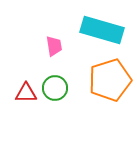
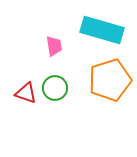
red triangle: rotated 20 degrees clockwise
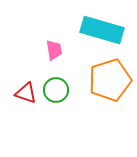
pink trapezoid: moved 4 px down
green circle: moved 1 px right, 2 px down
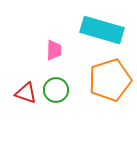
pink trapezoid: rotated 10 degrees clockwise
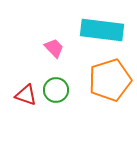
cyan rectangle: rotated 9 degrees counterclockwise
pink trapezoid: moved 2 px up; rotated 45 degrees counterclockwise
red triangle: moved 2 px down
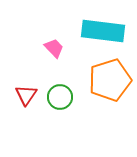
cyan rectangle: moved 1 px right, 1 px down
green circle: moved 4 px right, 7 px down
red triangle: rotated 45 degrees clockwise
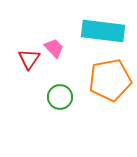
orange pentagon: rotated 6 degrees clockwise
red triangle: moved 3 px right, 36 px up
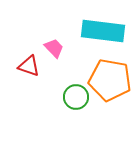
red triangle: moved 7 px down; rotated 45 degrees counterclockwise
orange pentagon: rotated 21 degrees clockwise
green circle: moved 16 px right
